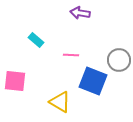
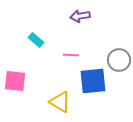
purple arrow: moved 3 px down; rotated 18 degrees counterclockwise
blue square: rotated 28 degrees counterclockwise
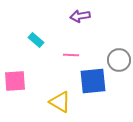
pink square: rotated 10 degrees counterclockwise
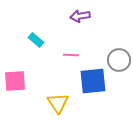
yellow triangle: moved 2 px left, 1 px down; rotated 25 degrees clockwise
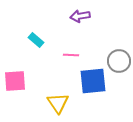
gray circle: moved 1 px down
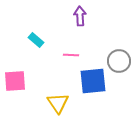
purple arrow: rotated 96 degrees clockwise
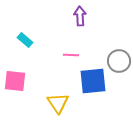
cyan rectangle: moved 11 px left
pink square: rotated 10 degrees clockwise
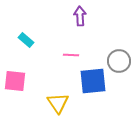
cyan rectangle: moved 1 px right
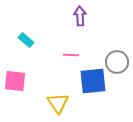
gray circle: moved 2 px left, 1 px down
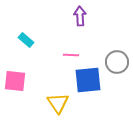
blue square: moved 5 px left, 1 px up
